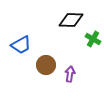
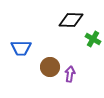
blue trapezoid: moved 3 px down; rotated 30 degrees clockwise
brown circle: moved 4 px right, 2 px down
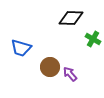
black diamond: moved 2 px up
blue trapezoid: rotated 15 degrees clockwise
purple arrow: rotated 49 degrees counterclockwise
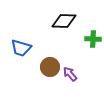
black diamond: moved 7 px left, 3 px down
green cross: rotated 28 degrees counterclockwise
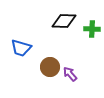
green cross: moved 1 px left, 10 px up
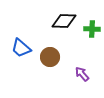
blue trapezoid: rotated 25 degrees clockwise
brown circle: moved 10 px up
purple arrow: moved 12 px right
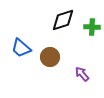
black diamond: moved 1 px left, 1 px up; rotated 20 degrees counterclockwise
green cross: moved 2 px up
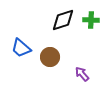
green cross: moved 1 px left, 7 px up
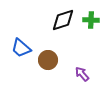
brown circle: moved 2 px left, 3 px down
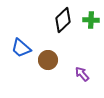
black diamond: rotated 25 degrees counterclockwise
